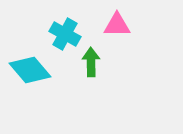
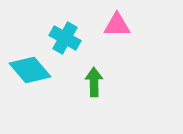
cyan cross: moved 4 px down
green arrow: moved 3 px right, 20 px down
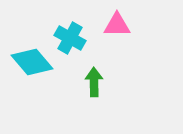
cyan cross: moved 5 px right
cyan diamond: moved 2 px right, 8 px up
